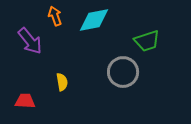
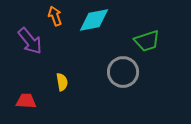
red trapezoid: moved 1 px right
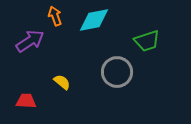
purple arrow: rotated 84 degrees counterclockwise
gray circle: moved 6 px left
yellow semicircle: rotated 42 degrees counterclockwise
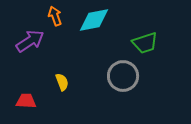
green trapezoid: moved 2 px left, 2 px down
gray circle: moved 6 px right, 4 px down
yellow semicircle: rotated 30 degrees clockwise
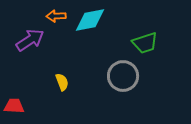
orange arrow: moved 1 px right; rotated 72 degrees counterclockwise
cyan diamond: moved 4 px left
purple arrow: moved 1 px up
red trapezoid: moved 12 px left, 5 px down
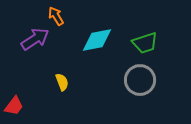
orange arrow: rotated 60 degrees clockwise
cyan diamond: moved 7 px right, 20 px down
purple arrow: moved 5 px right, 1 px up
gray circle: moved 17 px right, 4 px down
red trapezoid: rotated 125 degrees clockwise
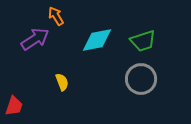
green trapezoid: moved 2 px left, 2 px up
gray circle: moved 1 px right, 1 px up
red trapezoid: rotated 20 degrees counterclockwise
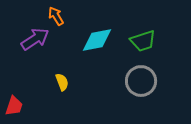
gray circle: moved 2 px down
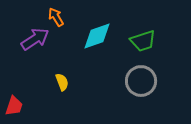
orange arrow: moved 1 px down
cyan diamond: moved 4 px up; rotated 8 degrees counterclockwise
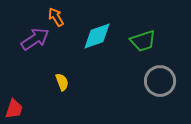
gray circle: moved 19 px right
red trapezoid: moved 3 px down
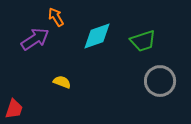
yellow semicircle: rotated 48 degrees counterclockwise
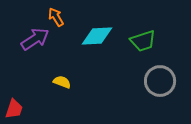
cyan diamond: rotated 16 degrees clockwise
